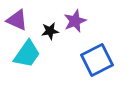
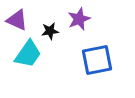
purple star: moved 4 px right, 2 px up
cyan trapezoid: moved 1 px right
blue square: rotated 16 degrees clockwise
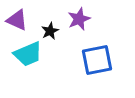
black star: rotated 18 degrees counterclockwise
cyan trapezoid: rotated 32 degrees clockwise
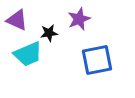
black star: moved 1 px left, 2 px down; rotated 18 degrees clockwise
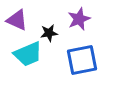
blue square: moved 15 px left
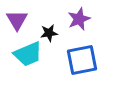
purple triangle: rotated 35 degrees clockwise
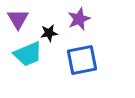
purple triangle: moved 1 px right, 1 px up
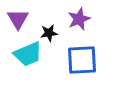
blue square: rotated 8 degrees clockwise
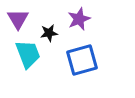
cyan trapezoid: rotated 88 degrees counterclockwise
blue square: rotated 12 degrees counterclockwise
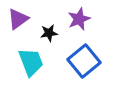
purple triangle: rotated 25 degrees clockwise
cyan trapezoid: moved 3 px right, 8 px down
blue square: moved 2 px right, 1 px down; rotated 24 degrees counterclockwise
